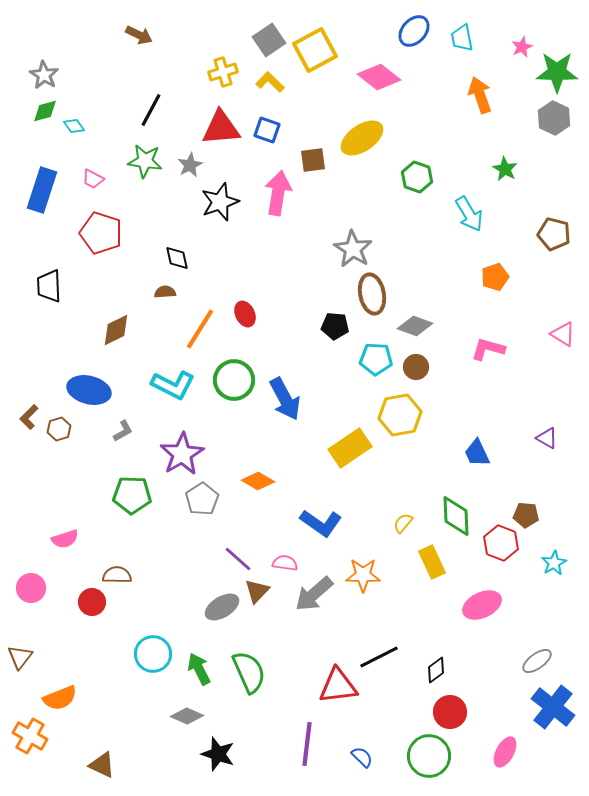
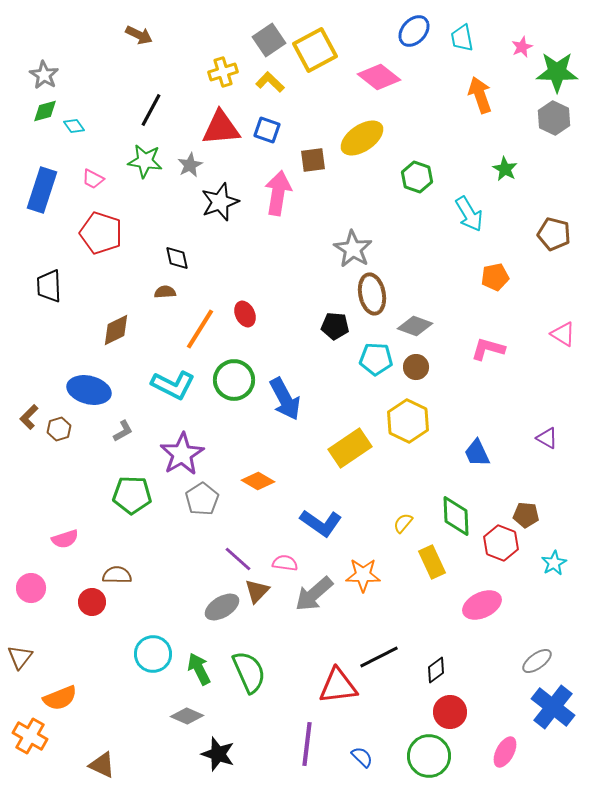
orange pentagon at (495, 277): rotated 8 degrees clockwise
yellow hexagon at (400, 415): moved 8 px right, 6 px down; rotated 24 degrees counterclockwise
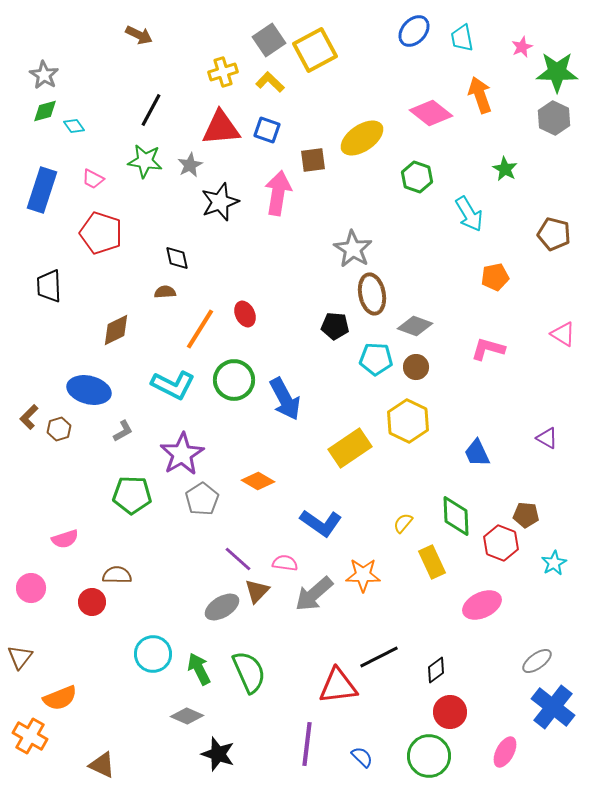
pink diamond at (379, 77): moved 52 px right, 36 px down
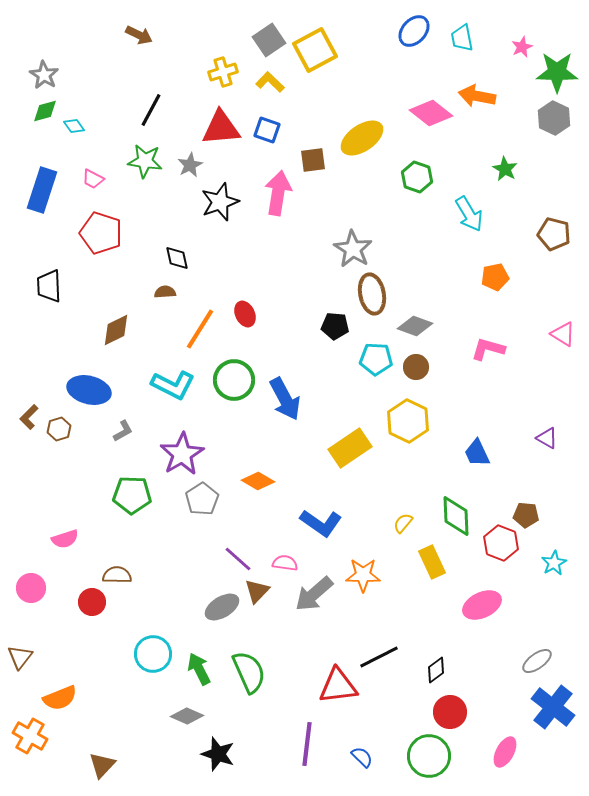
orange arrow at (480, 95): moved 3 px left, 1 px down; rotated 60 degrees counterclockwise
brown triangle at (102, 765): rotated 48 degrees clockwise
